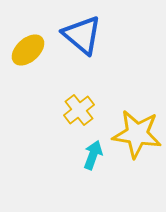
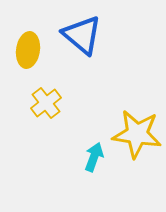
yellow ellipse: rotated 40 degrees counterclockwise
yellow cross: moved 33 px left, 7 px up
cyan arrow: moved 1 px right, 2 px down
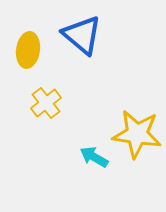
cyan arrow: rotated 80 degrees counterclockwise
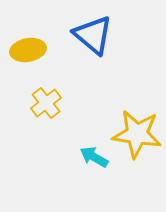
blue triangle: moved 11 px right
yellow ellipse: rotated 72 degrees clockwise
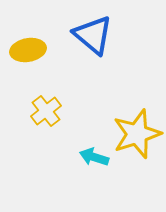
yellow cross: moved 8 px down
yellow star: rotated 27 degrees counterclockwise
cyan arrow: rotated 12 degrees counterclockwise
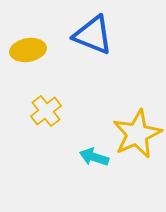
blue triangle: rotated 18 degrees counterclockwise
yellow star: rotated 6 degrees counterclockwise
